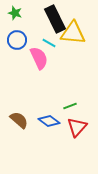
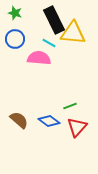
black rectangle: moved 1 px left, 1 px down
blue circle: moved 2 px left, 1 px up
pink semicircle: rotated 60 degrees counterclockwise
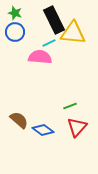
blue circle: moved 7 px up
cyan line: rotated 56 degrees counterclockwise
pink semicircle: moved 1 px right, 1 px up
blue diamond: moved 6 px left, 9 px down
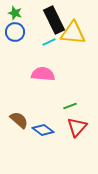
cyan line: moved 1 px up
pink semicircle: moved 3 px right, 17 px down
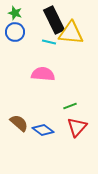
yellow triangle: moved 2 px left
cyan line: rotated 40 degrees clockwise
brown semicircle: moved 3 px down
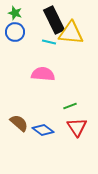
red triangle: rotated 15 degrees counterclockwise
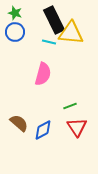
pink semicircle: rotated 100 degrees clockwise
blue diamond: rotated 65 degrees counterclockwise
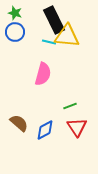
yellow triangle: moved 4 px left, 3 px down
blue diamond: moved 2 px right
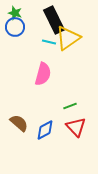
blue circle: moved 5 px up
yellow triangle: moved 1 px right, 2 px down; rotated 40 degrees counterclockwise
red triangle: moved 1 px left; rotated 10 degrees counterclockwise
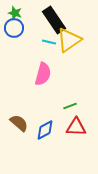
black rectangle: rotated 8 degrees counterclockwise
blue circle: moved 1 px left, 1 px down
yellow triangle: moved 1 px right, 2 px down
red triangle: rotated 45 degrees counterclockwise
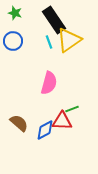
blue circle: moved 1 px left, 13 px down
cyan line: rotated 56 degrees clockwise
pink semicircle: moved 6 px right, 9 px down
green line: moved 2 px right, 3 px down
red triangle: moved 14 px left, 6 px up
